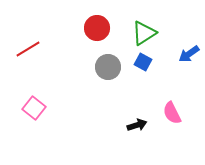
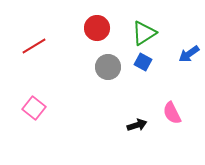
red line: moved 6 px right, 3 px up
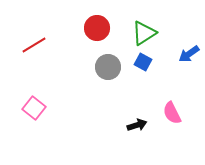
red line: moved 1 px up
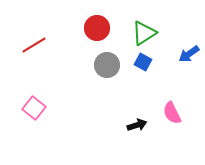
gray circle: moved 1 px left, 2 px up
